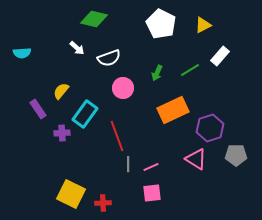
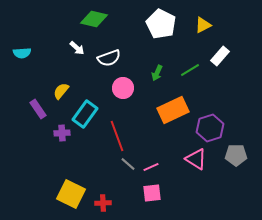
gray line: rotated 49 degrees counterclockwise
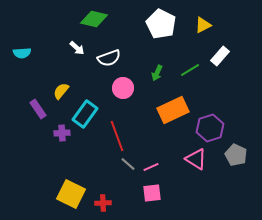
gray pentagon: rotated 25 degrees clockwise
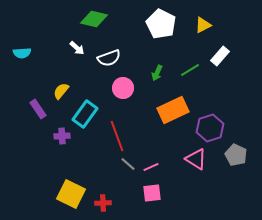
purple cross: moved 3 px down
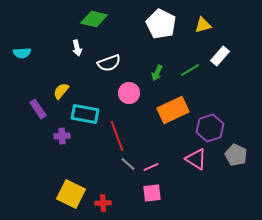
yellow triangle: rotated 12 degrees clockwise
white arrow: rotated 35 degrees clockwise
white semicircle: moved 5 px down
pink circle: moved 6 px right, 5 px down
cyan rectangle: rotated 64 degrees clockwise
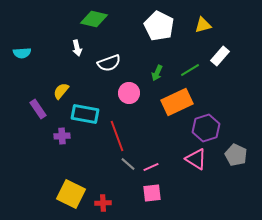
white pentagon: moved 2 px left, 2 px down
orange rectangle: moved 4 px right, 8 px up
purple hexagon: moved 4 px left
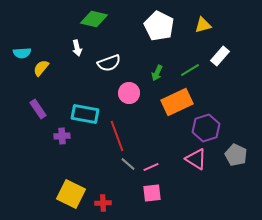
yellow semicircle: moved 20 px left, 23 px up
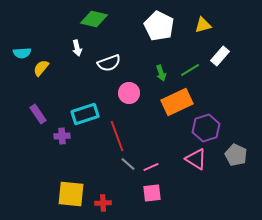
green arrow: moved 4 px right; rotated 42 degrees counterclockwise
purple rectangle: moved 5 px down
cyan rectangle: rotated 28 degrees counterclockwise
yellow square: rotated 20 degrees counterclockwise
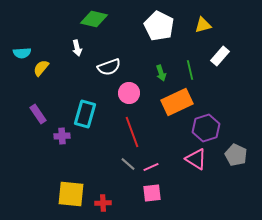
white semicircle: moved 4 px down
green line: rotated 72 degrees counterclockwise
cyan rectangle: rotated 56 degrees counterclockwise
red line: moved 15 px right, 4 px up
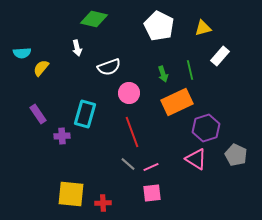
yellow triangle: moved 3 px down
green arrow: moved 2 px right, 1 px down
